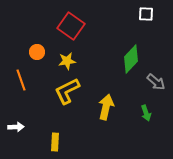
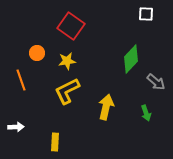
orange circle: moved 1 px down
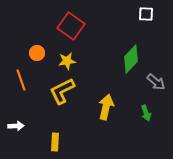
yellow L-shape: moved 5 px left
white arrow: moved 1 px up
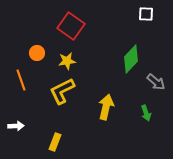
yellow rectangle: rotated 18 degrees clockwise
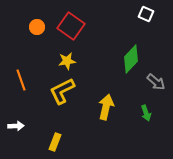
white square: rotated 21 degrees clockwise
orange circle: moved 26 px up
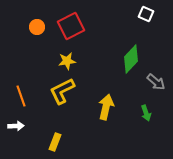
red square: rotated 28 degrees clockwise
orange line: moved 16 px down
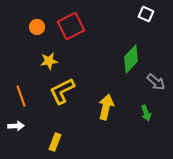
yellow star: moved 18 px left
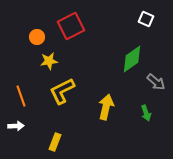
white square: moved 5 px down
orange circle: moved 10 px down
green diamond: moved 1 px right; rotated 12 degrees clockwise
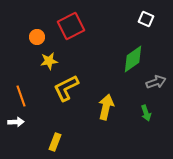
green diamond: moved 1 px right
gray arrow: rotated 60 degrees counterclockwise
yellow L-shape: moved 4 px right, 3 px up
white arrow: moved 4 px up
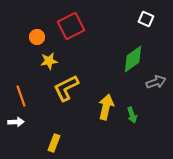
green arrow: moved 14 px left, 2 px down
yellow rectangle: moved 1 px left, 1 px down
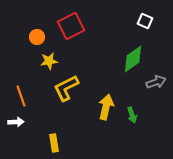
white square: moved 1 px left, 2 px down
yellow rectangle: rotated 30 degrees counterclockwise
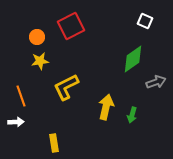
yellow star: moved 9 px left
yellow L-shape: moved 1 px up
green arrow: rotated 35 degrees clockwise
